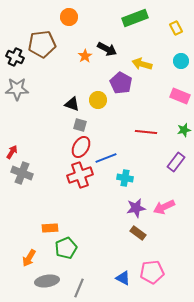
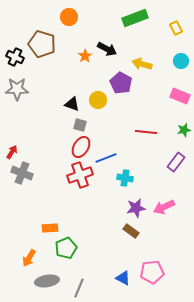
brown pentagon: rotated 24 degrees clockwise
brown rectangle: moved 7 px left, 2 px up
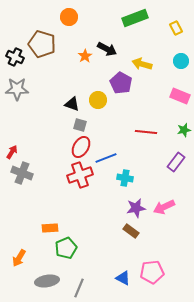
orange arrow: moved 10 px left
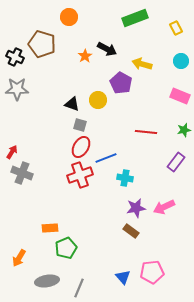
blue triangle: moved 1 px up; rotated 21 degrees clockwise
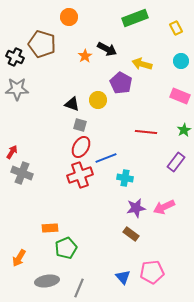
green star: rotated 16 degrees counterclockwise
brown rectangle: moved 3 px down
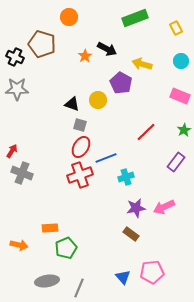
red line: rotated 50 degrees counterclockwise
red arrow: moved 1 px up
cyan cross: moved 1 px right, 1 px up; rotated 28 degrees counterclockwise
orange arrow: moved 13 px up; rotated 108 degrees counterclockwise
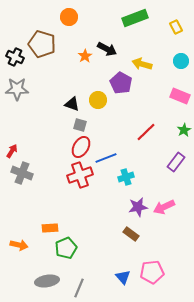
yellow rectangle: moved 1 px up
purple star: moved 2 px right, 1 px up
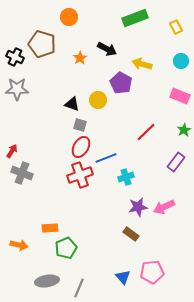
orange star: moved 5 px left, 2 px down
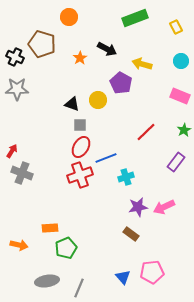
gray square: rotated 16 degrees counterclockwise
